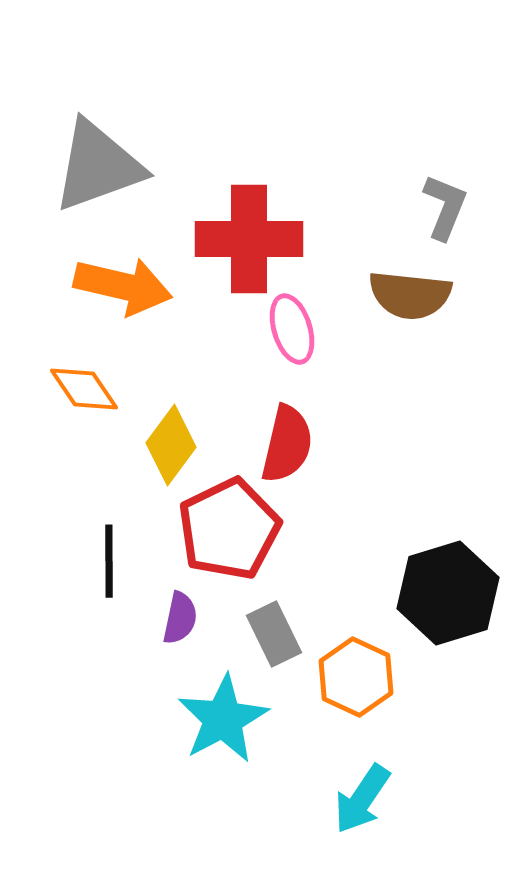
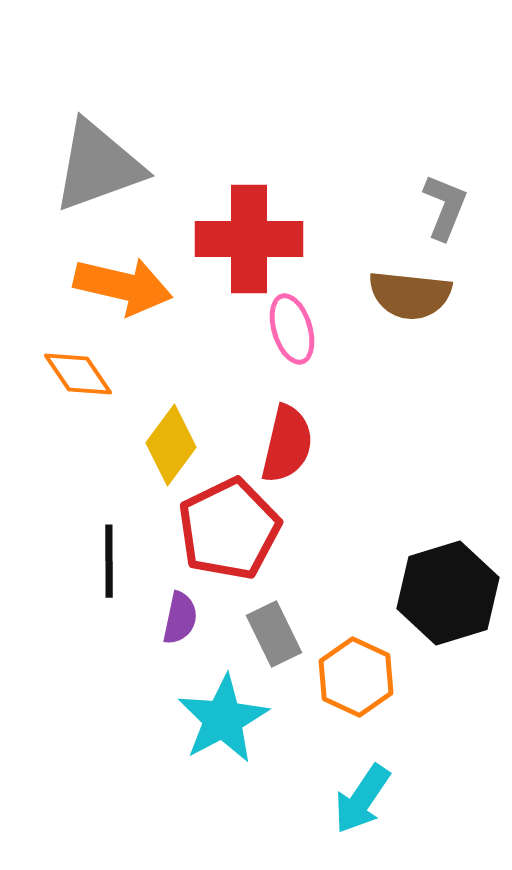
orange diamond: moved 6 px left, 15 px up
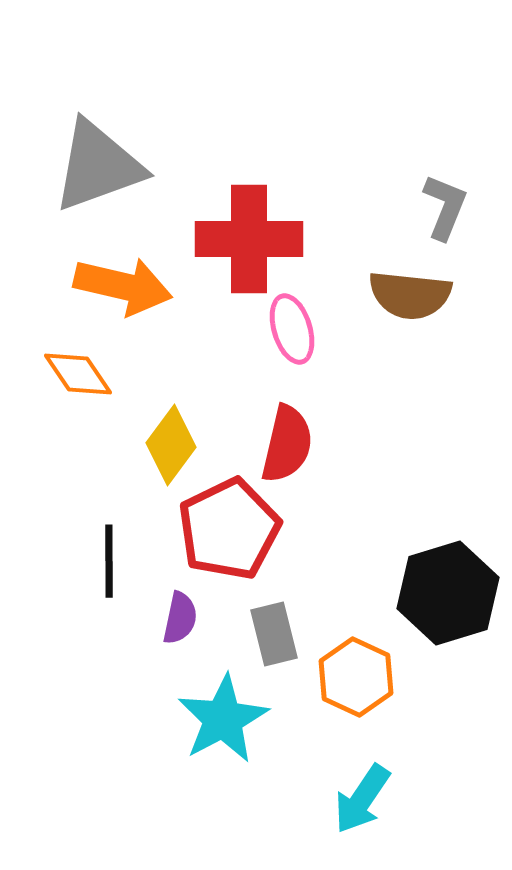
gray rectangle: rotated 12 degrees clockwise
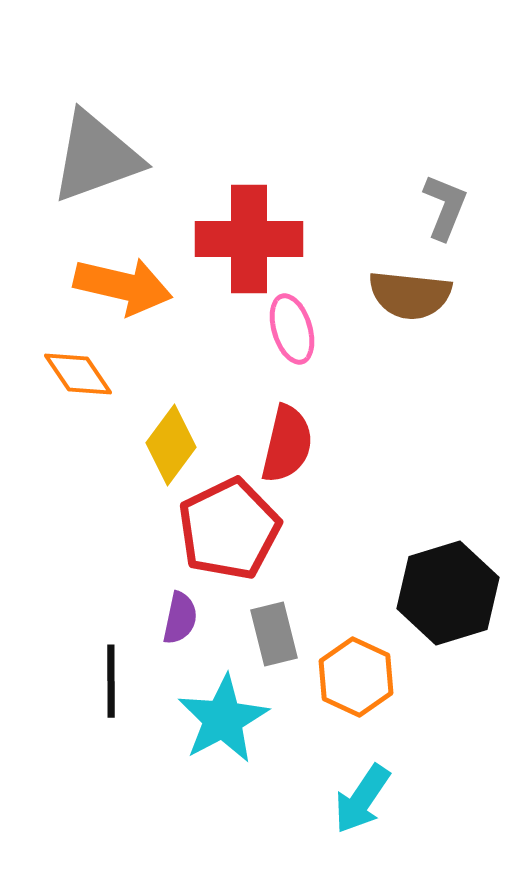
gray triangle: moved 2 px left, 9 px up
black line: moved 2 px right, 120 px down
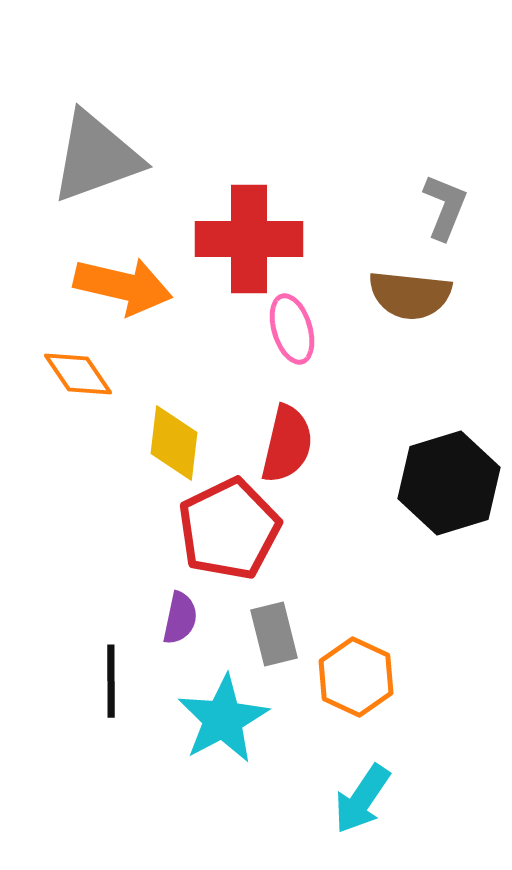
yellow diamond: moved 3 px right, 2 px up; rotated 30 degrees counterclockwise
black hexagon: moved 1 px right, 110 px up
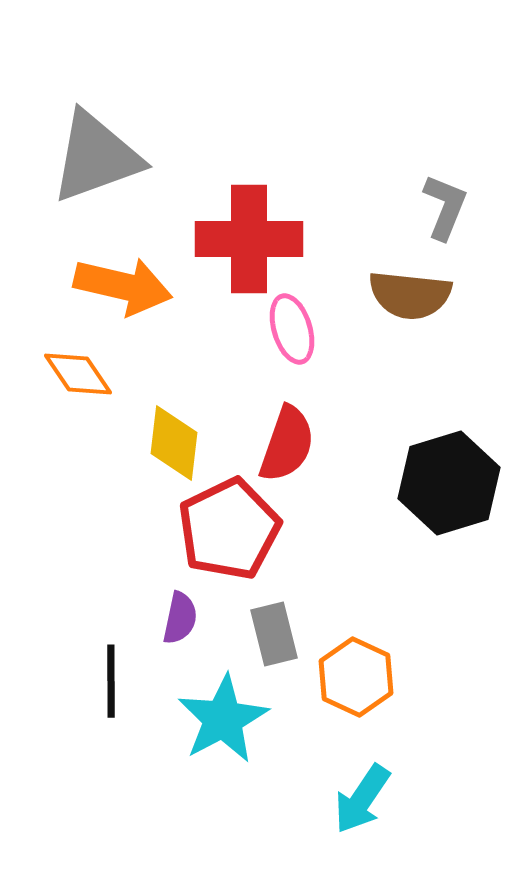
red semicircle: rotated 6 degrees clockwise
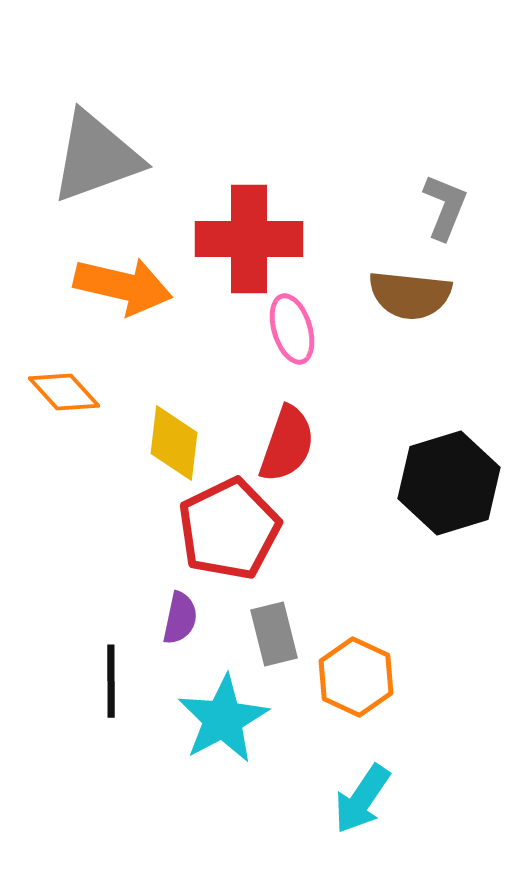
orange diamond: moved 14 px left, 18 px down; rotated 8 degrees counterclockwise
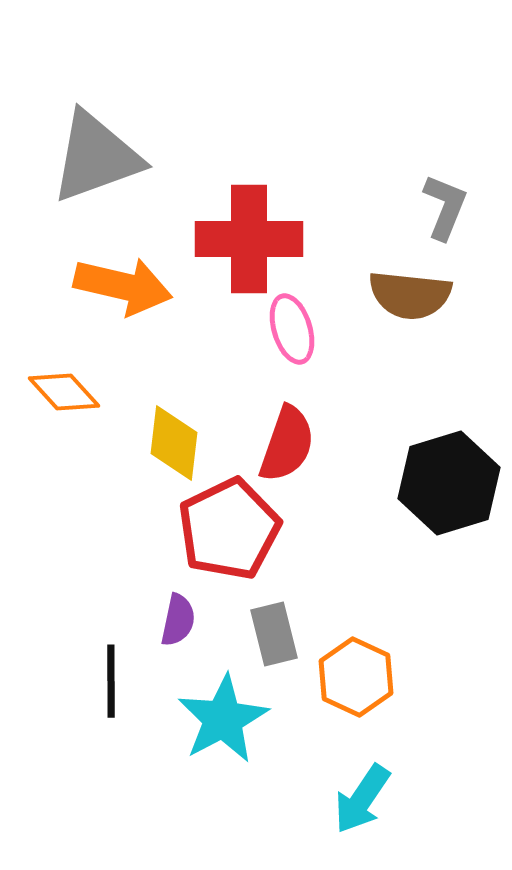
purple semicircle: moved 2 px left, 2 px down
